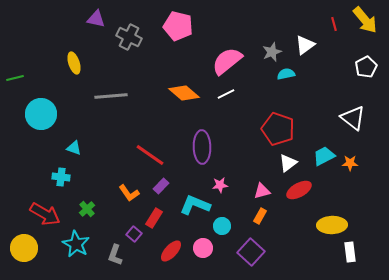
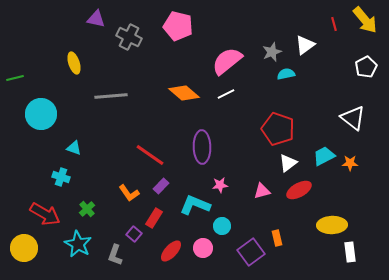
cyan cross at (61, 177): rotated 12 degrees clockwise
orange rectangle at (260, 216): moved 17 px right, 22 px down; rotated 42 degrees counterclockwise
cyan star at (76, 244): moved 2 px right
purple square at (251, 252): rotated 12 degrees clockwise
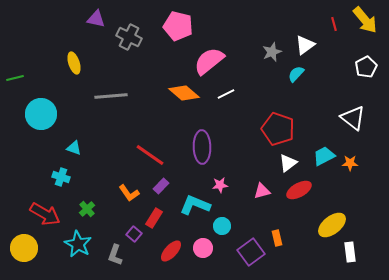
pink semicircle at (227, 61): moved 18 px left
cyan semicircle at (286, 74): moved 10 px right; rotated 36 degrees counterclockwise
yellow ellipse at (332, 225): rotated 36 degrees counterclockwise
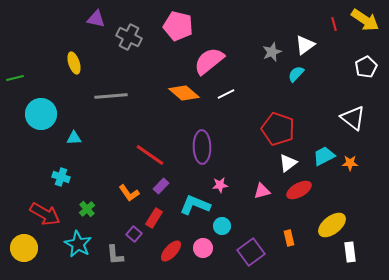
yellow arrow at (365, 20): rotated 16 degrees counterclockwise
cyan triangle at (74, 148): moved 10 px up; rotated 21 degrees counterclockwise
orange rectangle at (277, 238): moved 12 px right
gray L-shape at (115, 255): rotated 25 degrees counterclockwise
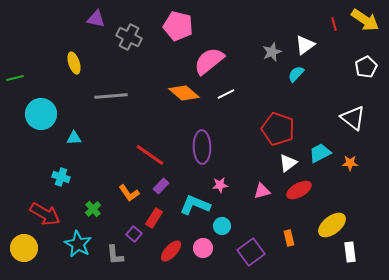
cyan trapezoid at (324, 156): moved 4 px left, 3 px up
green cross at (87, 209): moved 6 px right
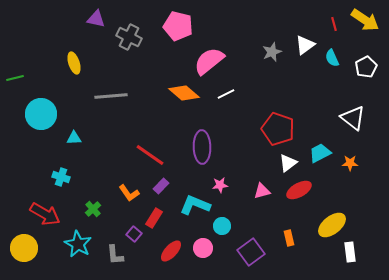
cyan semicircle at (296, 74): moved 36 px right, 16 px up; rotated 66 degrees counterclockwise
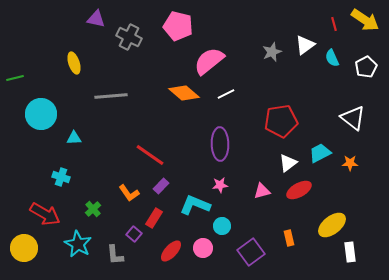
red pentagon at (278, 129): moved 3 px right, 8 px up; rotated 28 degrees counterclockwise
purple ellipse at (202, 147): moved 18 px right, 3 px up
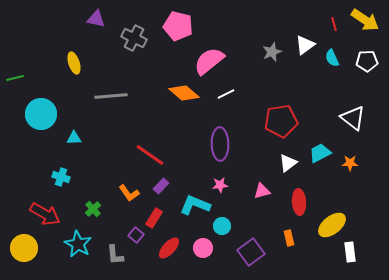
gray cross at (129, 37): moved 5 px right, 1 px down
white pentagon at (366, 67): moved 1 px right, 6 px up; rotated 25 degrees clockwise
red ellipse at (299, 190): moved 12 px down; rotated 65 degrees counterclockwise
purple square at (134, 234): moved 2 px right, 1 px down
red ellipse at (171, 251): moved 2 px left, 3 px up
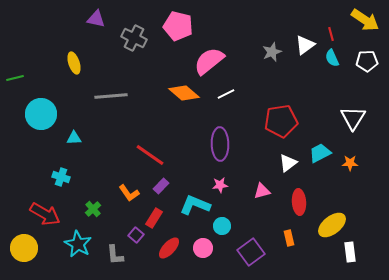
red line at (334, 24): moved 3 px left, 10 px down
white triangle at (353, 118): rotated 24 degrees clockwise
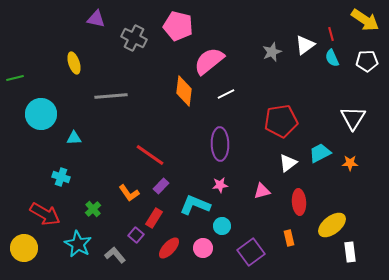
orange diamond at (184, 93): moved 2 px up; rotated 56 degrees clockwise
gray L-shape at (115, 255): rotated 145 degrees clockwise
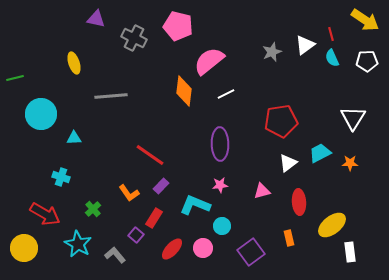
red ellipse at (169, 248): moved 3 px right, 1 px down
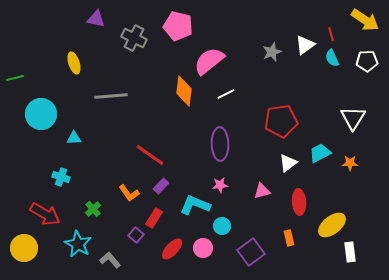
gray L-shape at (115, 255): moved 5 px left, 5 px down
